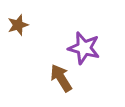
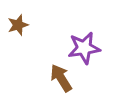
purple star: rotated 24 degrees counterclockwise
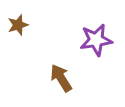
purple star: moved 12 px right, 8 px up
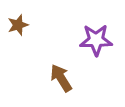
purple star: rotated 8 degrees clockwise
